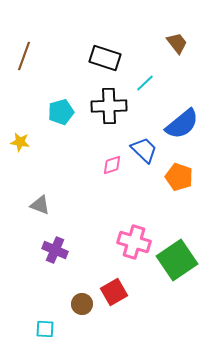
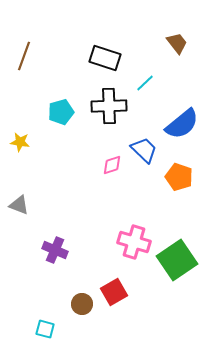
gray triangle: moved 21 px left
cyan square: rotated 12 degrees clockwise
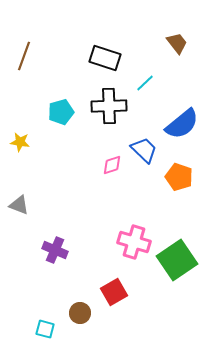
brown circle: moved 2 px left, 9 px down
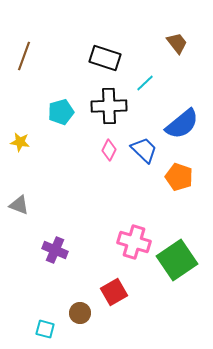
pink diamond: moved 3 px left, 15 px up; rotated 45 degrees counterclockwise
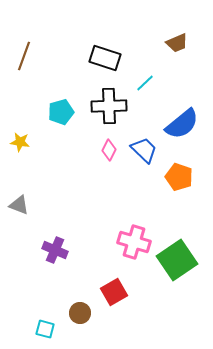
brown trapezoid: rotated 105 degrees clockwise
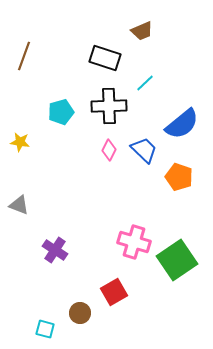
brown trapezoid: moved 35 px left, 12 px up
purple cross: rotated 10 degrees clockwise
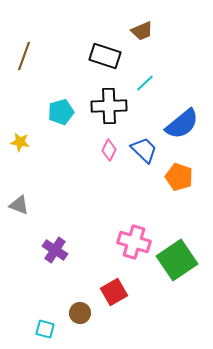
black rectangle: moved 2 px up
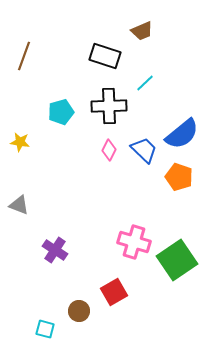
blue semicircle: moved 10 px down
brown circle: moved 1 px left, 2 px up
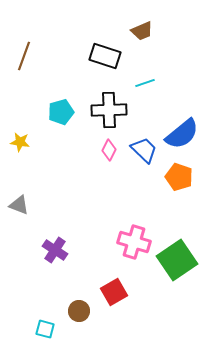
cyan line: rotated 24 degrees clockwise
black cross: moved 4 px down
